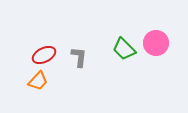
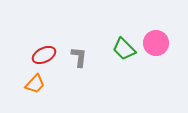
orange trapezoid: moved 3 px left, 3 px down
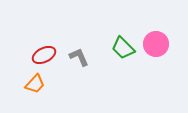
pink circle: moved 1 px down
green trapezoid: moved 1 px left, 1 px up
gray L-shape: rotated 30 degrees counterclockwise
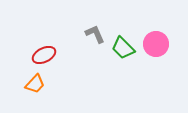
gray L-shape: moved 16 px right, 23 px up
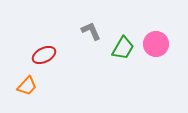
gray L-shape: moved 4 px left, 3 px up
green trapezoid: rotated 105 degrees counterclockwise
orange trapezoid: moved 8 px left, 2 px down
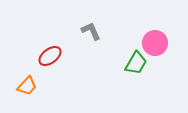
pink circle: moved 1 px left, 1 px up
green trapezoid: moved 13 px right, 15 px down
red ellipse: moved 6 px right, 1 px down; rotated 10 degrees counterclockwise
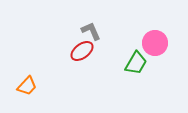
red ellipse: moved 32 px right, 5 px up
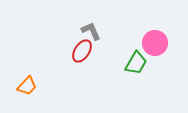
red ellipse: rotated 20 degrees counterclockwise
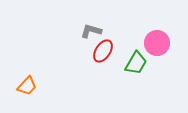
gray L-shape: rotated 50 degrees counterclockwise
pink circle: moved 2 px right
red ellipse: moved 21 px right
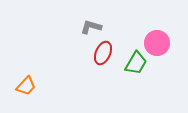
gray L-shape: moved 4 px up
red ellipse: moved 2 px down; rotated 10 degrees counterclockwise
orange trapezoid: moved 1 px left
